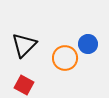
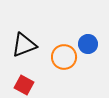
black triangle: rotated 24 degrees clockwise
orange circle: moved 1 px left, 1 px up
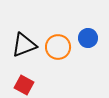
blue circle: moved 6 px up
orange circle: moved 6 px left, 10 px up
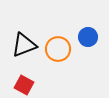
blue circle: moved 1 px up
orange circle: moved 2 px down
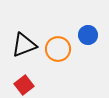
blue circle: moved 2 px up
red square: rotated 24 degrees clockwise
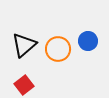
blue circle: moved 6 px down
black triangle: rotated 20 degrees counterclockwise
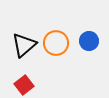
blue circle: moved 1 px right
orange circle: moved 2 px left, 6 px up
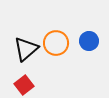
black triangle: moved 2 px right, 4 px down
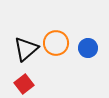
blue circle: moved 1 px left, 7 px down
red square: moved 1 px up
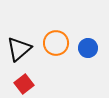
black triangle: moved 7 px left
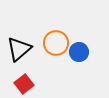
blue circle: moved 9 px left, 4 px down
